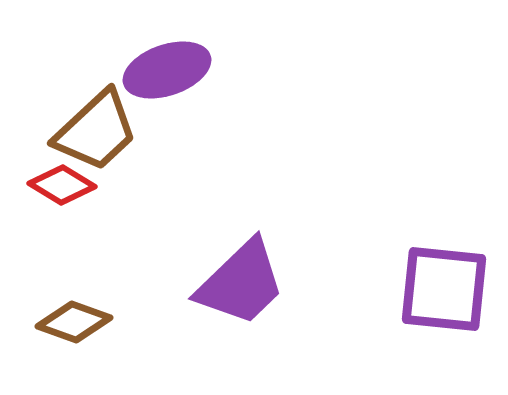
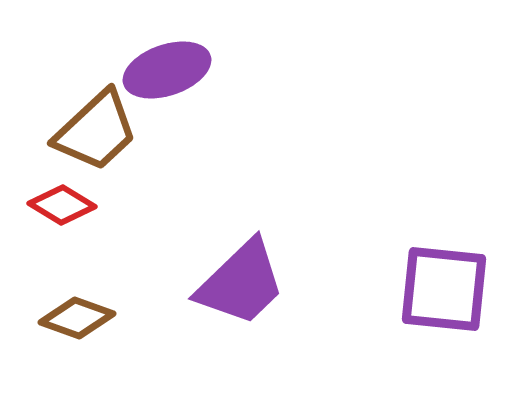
red diamond: moved 20 px down
brown diamond: moved 3 px right, 4 px up
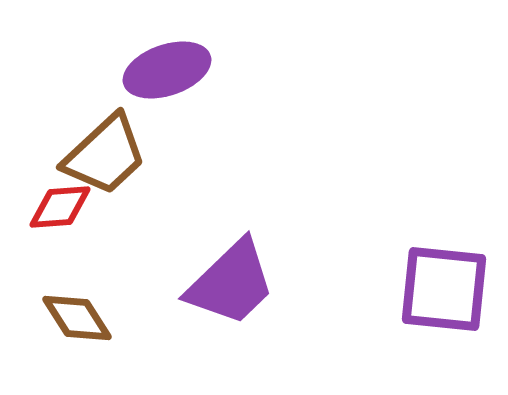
brown trapezoid: moved 9 px right, 24 px down
red diamond: moved 2 px left, 2 px down; rotated 36 degrees counterclockwise
purple trapezoid: moved 10 px left
brown diamond: rotated 38 degrees clockwise
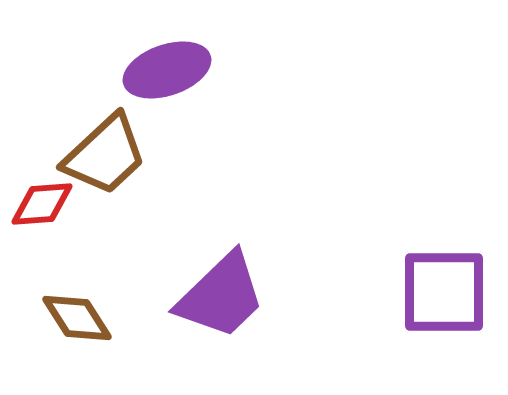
red diamond: moved 18 px left, 3 px up
purple trapezoid: moved 10 px left, 13 px down
purple square: moved 3 px down; rotated 6 degrees counterclockwise
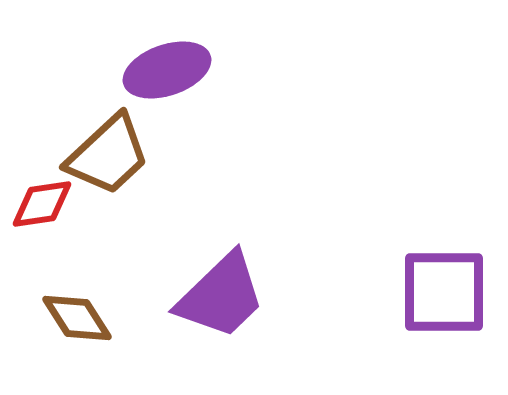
brown trapezoid: moved 3 px right
red diamond: rotated 4 degrees counterclockwise
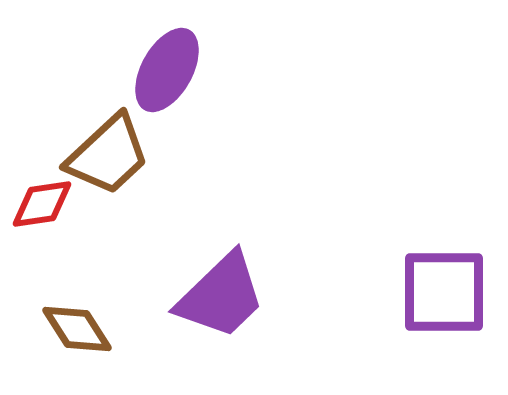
purple ellipse: rotated 42 degrees counterclockwise
brown diamond: moved 11 px down
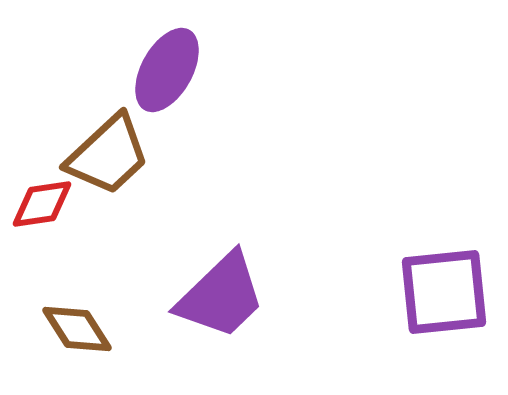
purple square: rotated 6 degrees counterclockwise
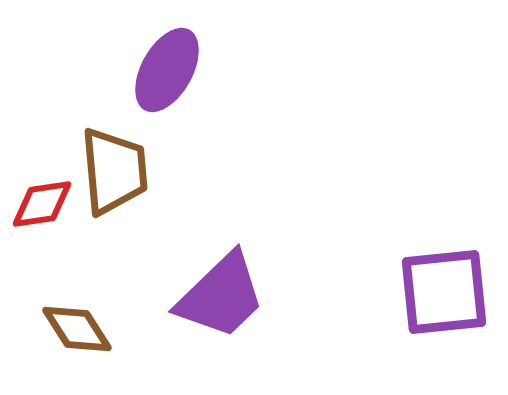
brown trapezoid: moved 6 px right, 16 px down; rotated 52 degrees counterclockwise
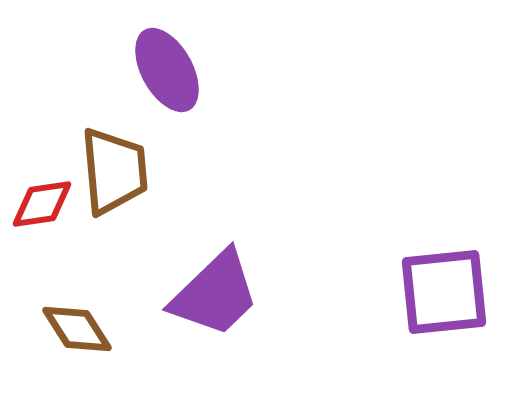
purple ellipse: rotated 58 degrees counterclockwise
purple trapezoid: moved 6 px left, 2 px up
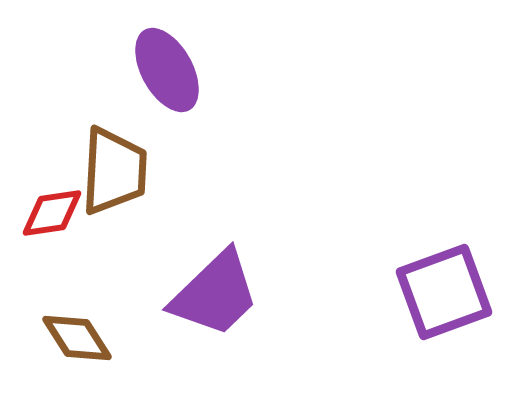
brown trapezoid: rotated 8 degrees clockwise
red diamond: moved 10 px right, 9 px down
purple square: rotated 14 degrees counterclockwise
brown diamond: moved 9 px down
